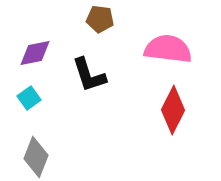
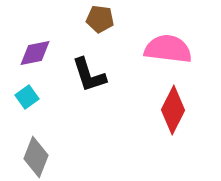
cyan square: moved 2 px left, 1 px up
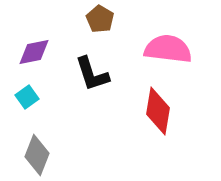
brown pentagon: rotated 24 degrees clockwise
purple diamond: moved 1 px left, 1 px up
black L-shape: moved 3 px right, 1 px up
red diamond: moved 15 px left, 1 px down; rotated 18 degrees counterclockwise
gray diamond: moved 1 px right, 2 px up
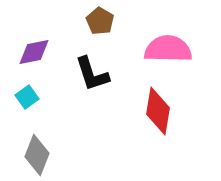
brown pentagon: moved 2 px down
pink semicircle: rotated 6 degrees counterclockwise
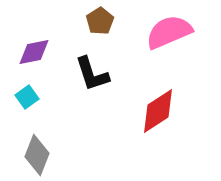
brown pentagon: rotated 8 degrees clockwise
pink semicircle: moved 1 px right, 17 px up; rotated 24 degrees counterclockwise
red diamond: rotated 48 degrees clockwise
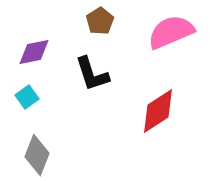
pink semicircle: moved 2 px right
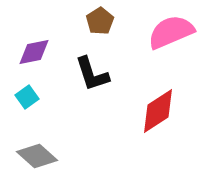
gray diamond: moved 1 px down; rotated 69 degrees counterclockwise
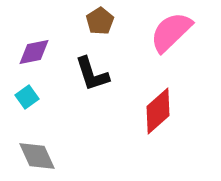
pink semicircle: rotated 21 degrees counterclockwise
red diamond: rotated 9 degrees counterclockwise
gray diamond: rotated 24 degrees clockwise
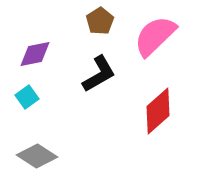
pink semicircle: moved 16 px left, 4 px down
purple diamond: moved 1 px right, 2 px down
black L-shape: moved 7 px right; rotated 102 degrees counterclockwise
gray diamond: rotated 33 degrees counterclockwise
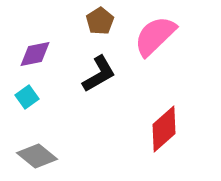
red diamond: moved 6 px right, 18 px down
gray diamond: rotated 6 degrees clockwise
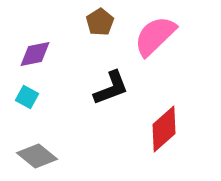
brown pentagon: moved 1 px down
black L-shape: moved 12 px right, 14 px down; rotated 9 degrees clockwise
cyan square: rotated 25 degrees counterclockwise
